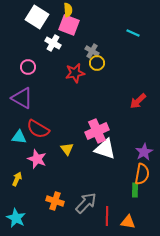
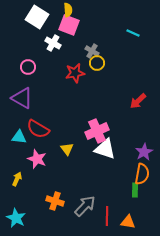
gray arrow: moved 1 px left, 3 px down
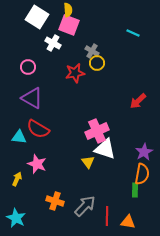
purple triangle: moved 10 px right
yellow triangle: moved 21 px right, 13 px down
pink star: moved 5 px down
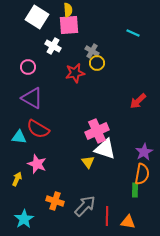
pink square: rotated 25 degrees counterclockwise
white cross: moved 3 px down
cyan star: moved 8 px right, 1 px down; rotated 12 degrees clockwise
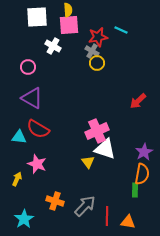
white square: rotated 35 degrees counterclockwise
cyan line: moved 12 px left, 3 px up
red star: moved 23 px right, 36 px up
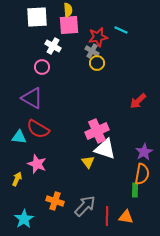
pink circle: moved 14 px right
orange triangle: moved 2 px left, 5 px up
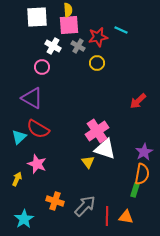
gray cross: moved 14 px left, 5 px up
pink cross: rotated 10 degrees counterclockwise
cyan triangle: rotated 49 degrees counterclockwise
green rectangle: rotated 16 degrees clockwise
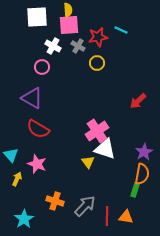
cyan triangle: moved 8 px left, 18 px down; rotated 28 degrees counterclockwise
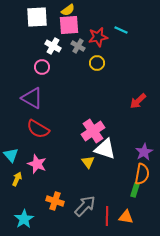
yellow semicircle: rotated 56 degrees clockwise
pink cross: moved 4 px left
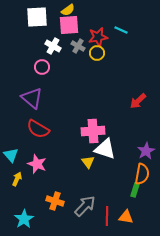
yellow circle: moved 10 px up
purple triangle: rotated 10 degrees clockwise
pink cross: rotated 30 degrees clockwise
purple star: moved 2 px right, 1 px up
